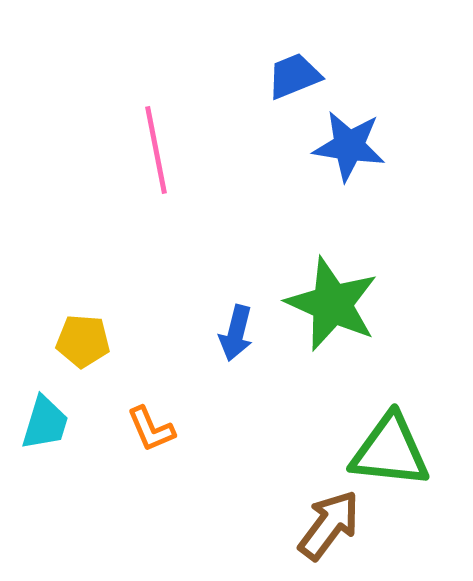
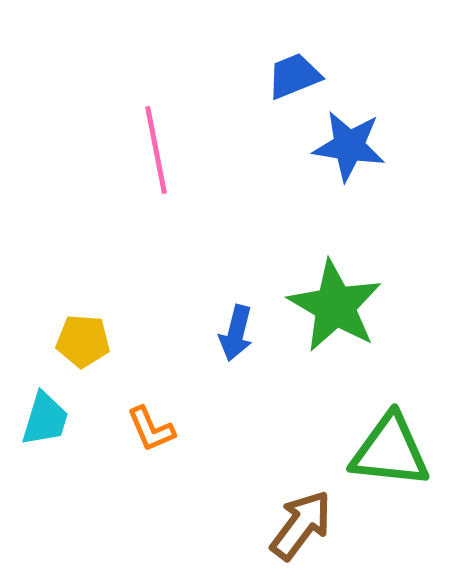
green star: moved 3 px right, 2 px down; rotated 6 degrees clockwise
cyan trapezoid: moved 4 px up
brown arrow: moved 28 px left
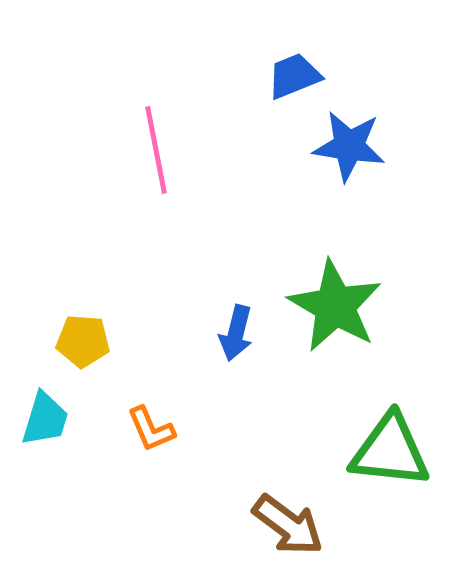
brown arrow: moved 13 px left; rotated 90 degrees clockwise
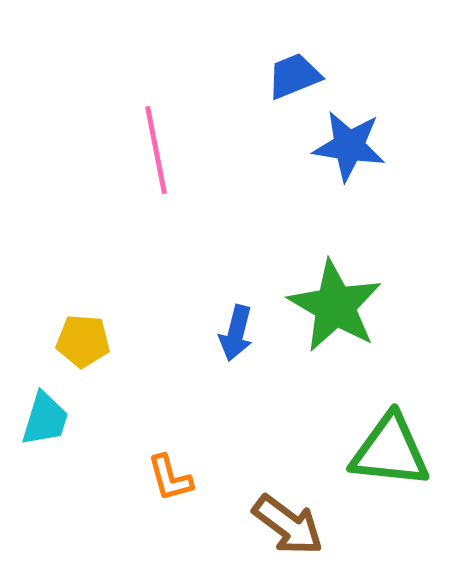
orange L-shape: moved 19 px right, 49 px down; rotated 8 degrees clockwise
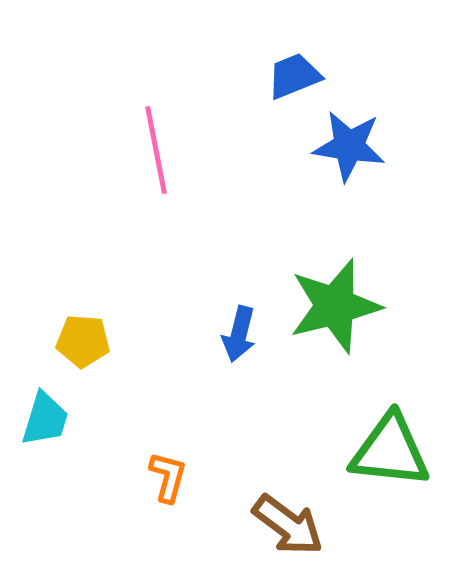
green star: rotated 28 degrees clockwise
blue arrow: moved 3 px right, 1 px down
orange L-shape: moved 2 px left, 1 px up; rotated 150 degrees counterclockwise
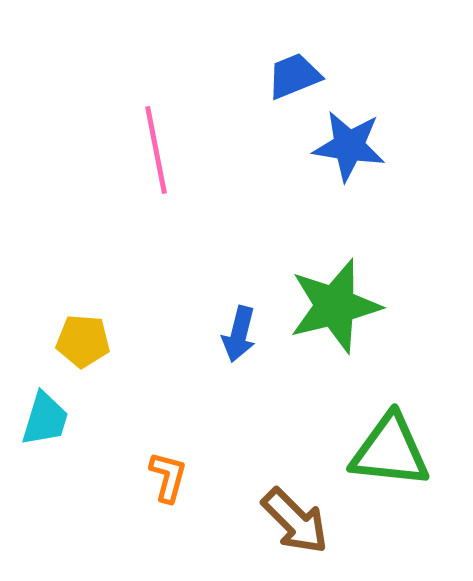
brown arrow: moved 7 px right, 4 px up; rotated 8 degrees clockwise
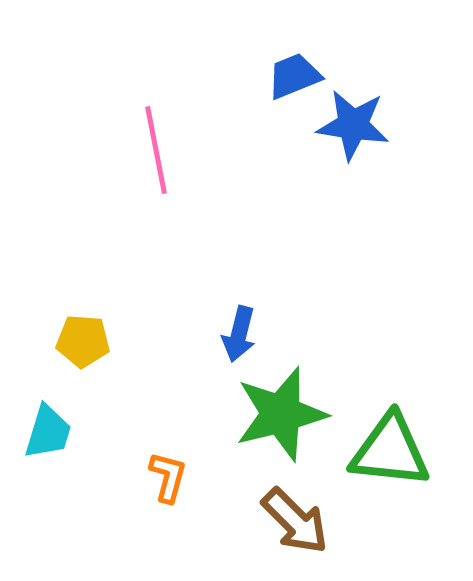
blue star: moved 4 px right, 21 px up
green star: moved 54 px left, 108 px down
cyan trapezoid: moved 3 px right, 13 px down
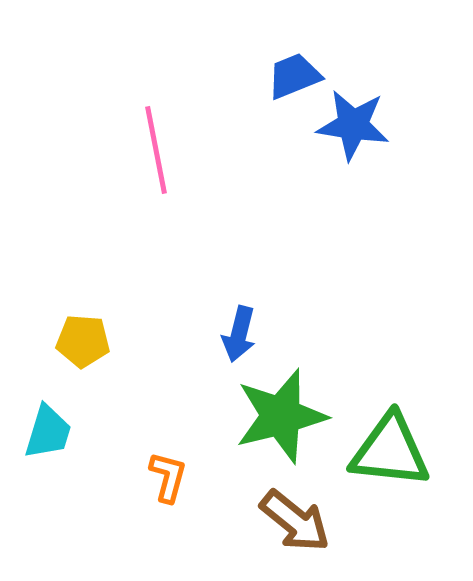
green star: moved 2 px down
brown arrow: rotated 6 degrees counterclockwise
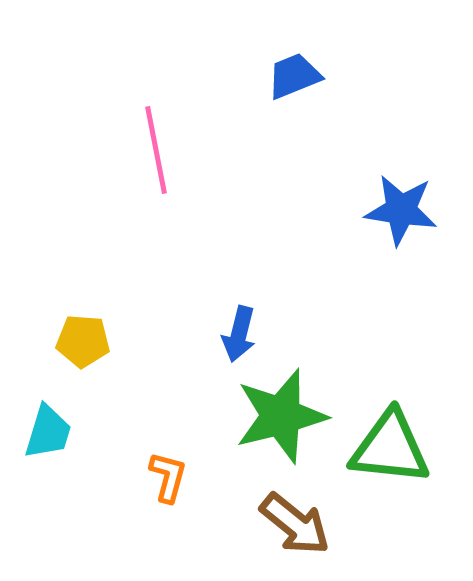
blue star: moved 48 px right, 85 px down
green triangle: moved 3 px up
brown arrow: moved 3 px down
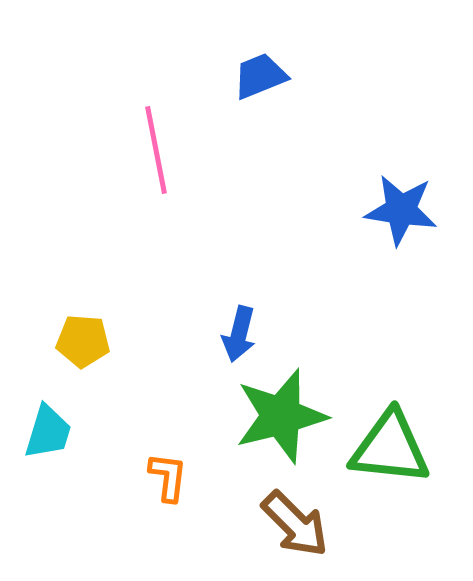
blue trapezoid: moved 34 px left
orange L-shape: rotated 8 degrees counterclockwise
brown arrow: rotated 6 degrees clockwise
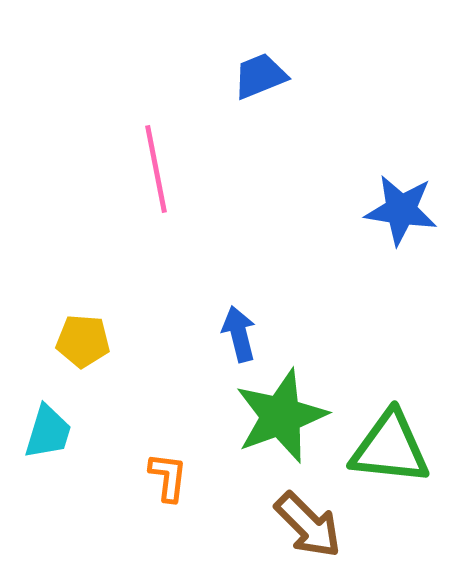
pink line: moved 19 px down
blue arrow: rotated 152 degrees clockwise
green star: rotated 6 degrees counterclockwise
brown arrow: moved 13 px right, 1 px down
